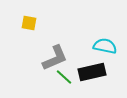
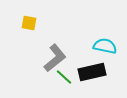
gray L-shape: rotated 16 degrees counterclockwise
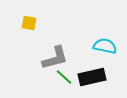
gray L-shape: rotated 24 degrees clockwise
black rectangle: moved 5 px down
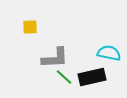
yellow square: moved 1 px right, 4 px down; rotated 14 degrees counterclockwise
cyan semicircle: moved 4 px right, 7 px down
gray L-shape: rotated 12 degrees clockwise
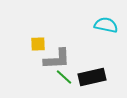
yellow square: moved 8 px right, 17 px down
cyan semicircle: moved 3 px left, 28 px up
gray L-shape: moved 2 px right, 1 px down
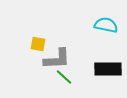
yellow square: rotated 14 degrees clockwise
black rectangle: moved 16 px right, 8 px up; rotated 12 degrees clockwise
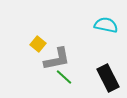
yellow square: rotated 28 degrees clockwise
gray L-shape: rotated 8 degrees counterclockwise
black rectangle: moved 9 px down; rotated 64 degrees clockwise
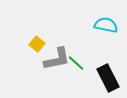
yellow square: moved 1 px left
green line: moved 12 px right, 14 px up
